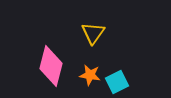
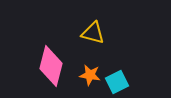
yellow triangle: rotated 50 degrees counterclockwise
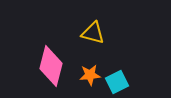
orange star: rotated 15 degrees counterclockwise
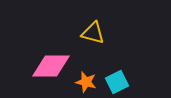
pink diamond: rotated 75 degrees clockwise
orange star: moved 4 px left, 7 px down; rotated 20 degrees clockwise
